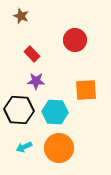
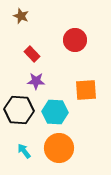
cyan arrow: moved 4 px down; rotated 77 degrees clockwise
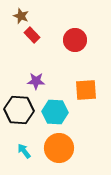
red rectangle: moved 19 px up
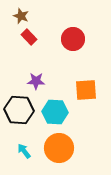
red rectangle: moved 3 px left, 2 px down
red circle: moved 2 px left, 1 px up
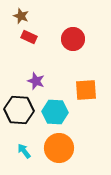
red rectangle: rotated 21 degrees counterclockwise
purple star: rotated 18 degrees clockwise
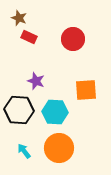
brown star: moved 2 px left, 2 px down
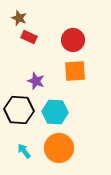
red circle: moved 1 px down
orange square: moved 11 px left, 19 px up
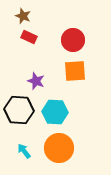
brown star: moved 4 px right, 2 px up
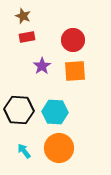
red rectangle: moved 2 px left; rotated 35 degrees counterclockwise
purple star: moved 6 px right, 15 px up; rotated 18 degrees clockwise
